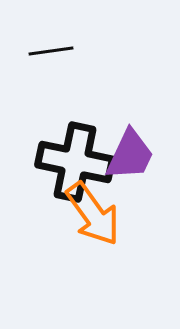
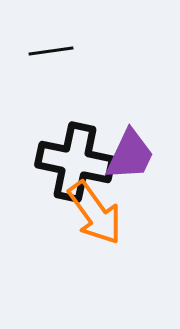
orange arrow: moved 2 px right, 1 px up
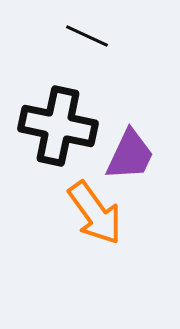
black line: moved 36 px right, 15 px up; rotated 33 degrees clockwise
black cross: moved 17 px left, 36 px up
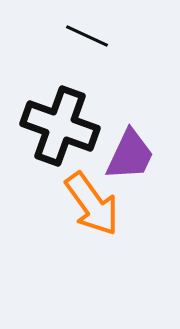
black cross: moved 2 px right; rotated 8 degrees clockwise
orange arrow: moved 3 px left, 9 px up
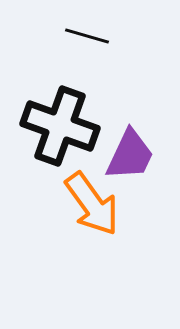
black line: rotated 9 degrees counterclockwise
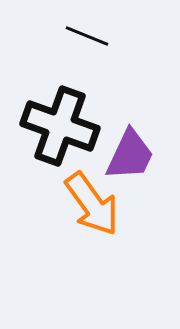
black line: rotated 6 degrees clockwise
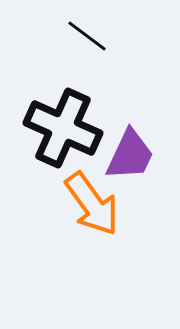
black line: rotated 15 degrees clockwise
black cross: moved 3 px right, 2 px down; rotated 4 degrees clockwise
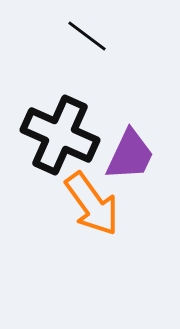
black cross: moved 3 px left, 7 px down
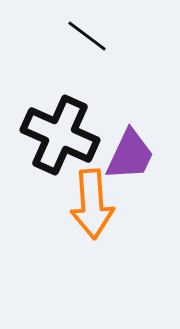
orange arrow: rotated 32 degrees clockwise
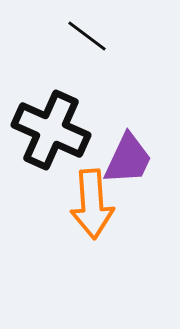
black cross: moved 9 px left, 5 px up
purple trapezoid: moved 2 px left, 4 px down
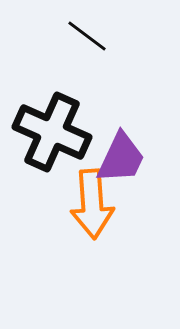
black cross: moved 1 px right, 2 px down
purple trapezoid: moved 7 px left, 1 px up
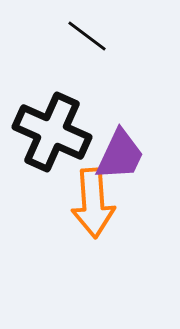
purple trapezoid: moved 1 px left, 3 px up
orange arrow: moved 1 px right, 1 px up
